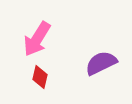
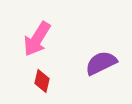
red diamond: moved 2 px right, 4 px down
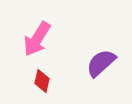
purple semicircle: rotated 16 degrees counterclockwise
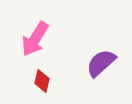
pink arrow: moved 2 px left
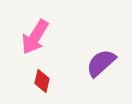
pink arrow: moved 2 px up
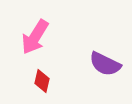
purple semicircle: moved 4 px right, 1 px down; rotated 112 degrees counterclockwise
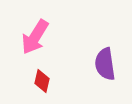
purple semicircle: rotated 56 degrees clockwise
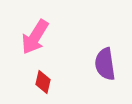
red diamond: moved 1 px right, 1 px down
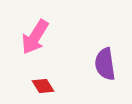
red diamond: moved 4 px down; rotated 45 degrees counterclockwise
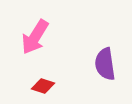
red diamond: rotated 40 degrees counterclockwise
